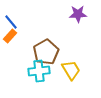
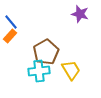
purple star: moved 2 px right; rotated 18 degrees clockwise
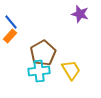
brown pentagon: moved 3 px left, 1 px down
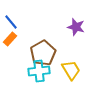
purple star: moved 4 px left, 13 px down
orange rectangle: moved 3 px down
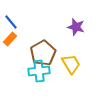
yellow trapezoid: moved 6 px up
